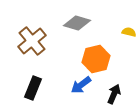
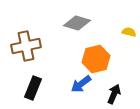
brown cross: moved 6 px left, 5 px down; rotated 28 degrees clockwise
blue arrow: moved 1 px up
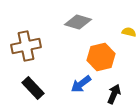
gray diamond: moved 1 px right, 1 px up
orange hexagon: moved 5 px right, 2 px up
black rectangle: rotated 65 degrees counterclockwise
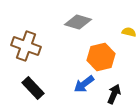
brown cross: rotated 32 degrees clockwise
blue arrow: moved 3 px right
